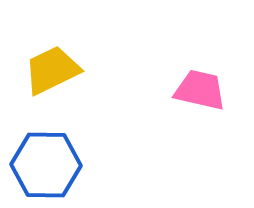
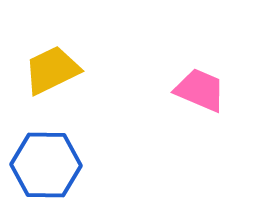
pink trapezoid: rotated 10 degrees clockwise
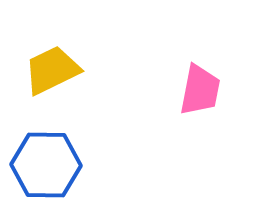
pink trapezoid: rotated 78 degrees clockwise
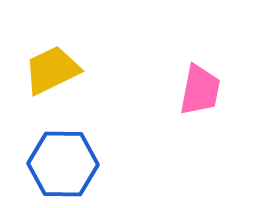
blue hexagon: moved 17 px right, 1 px up
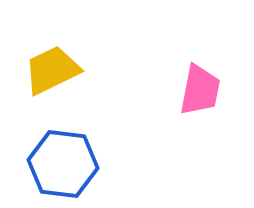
blue hexagon: rotated 6 degrees clockwise
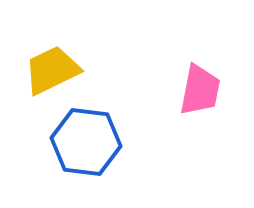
blue hexagon: moved 23 px right, 22 px up
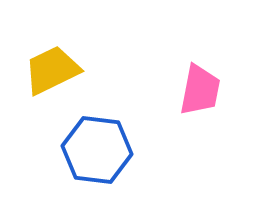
blue hexagon: moved 11 px right, 8 px down
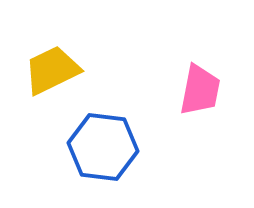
blue hexagon: moved 6 px right, 3 px up
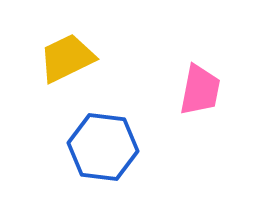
yellow trapezoid: moved 15 px right, 12 px up
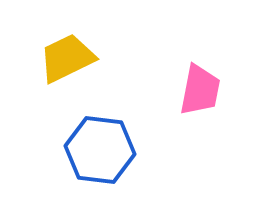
blue hexagon: moved 3 px left, 3 px down
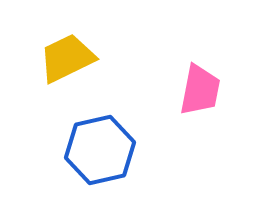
blue hexagon: rotated 20 degrees counterclockwise
